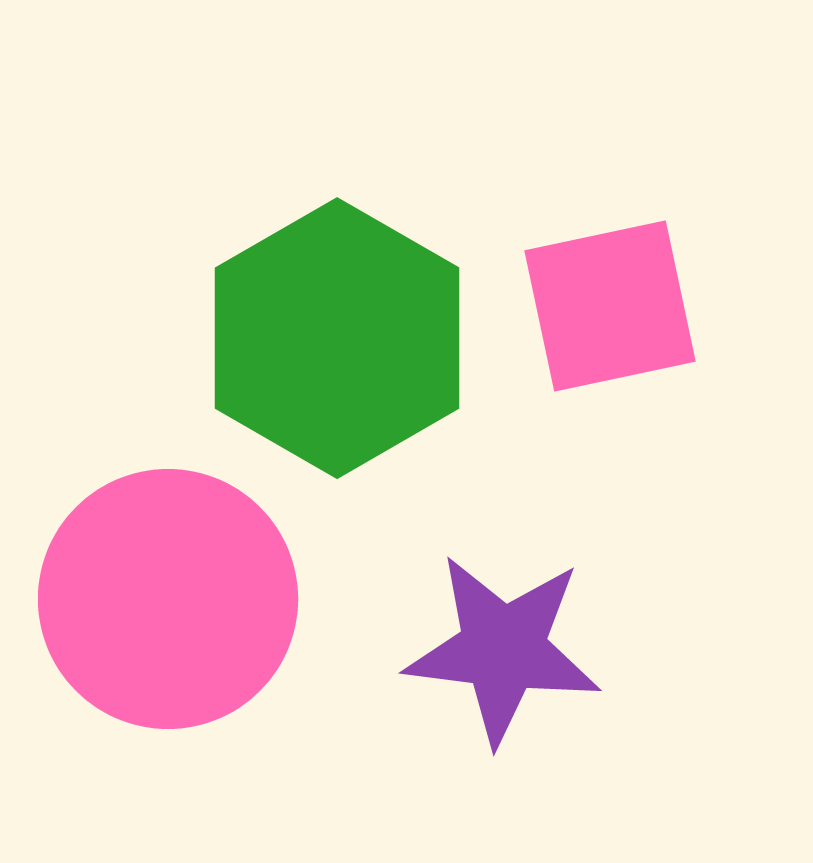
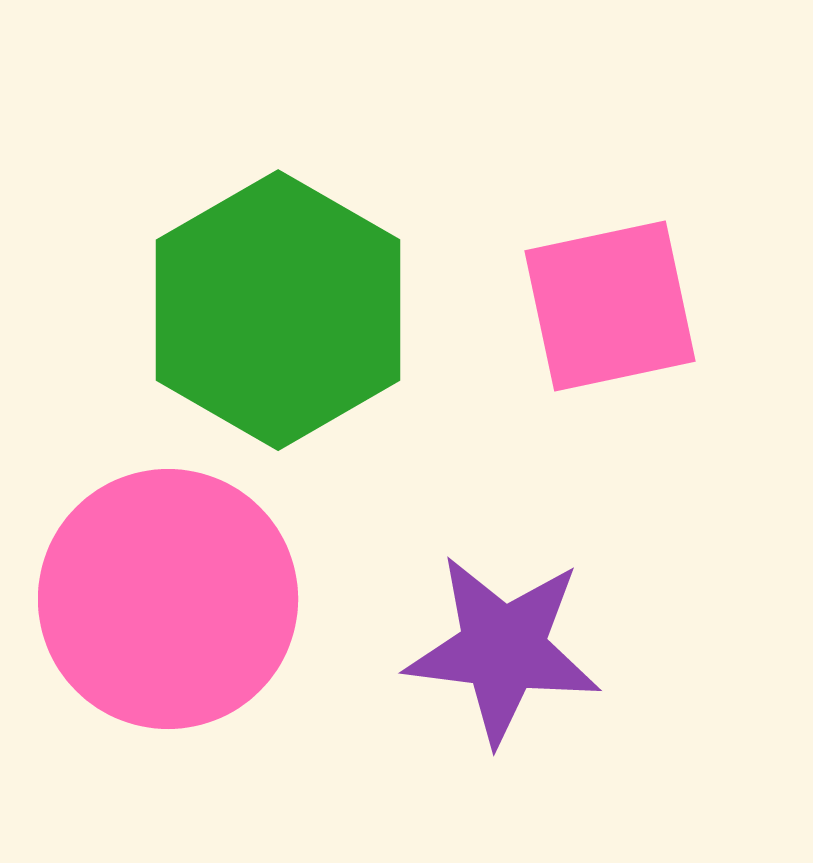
green hexagon: moved 59 px left, 28 px up
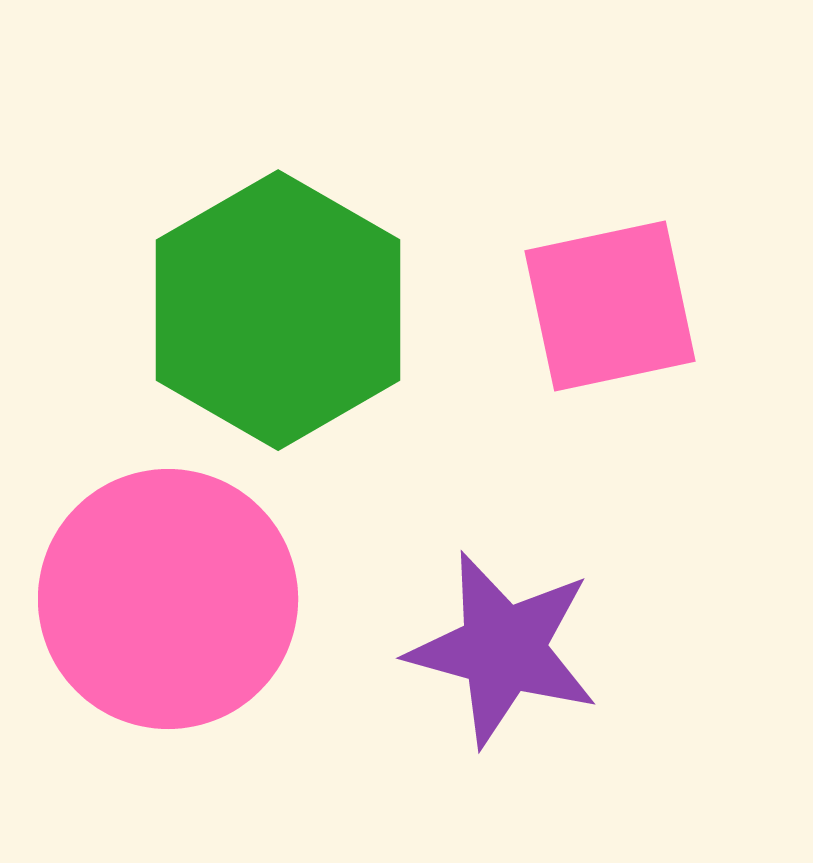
purple star: rotated 8 degrees clockwise
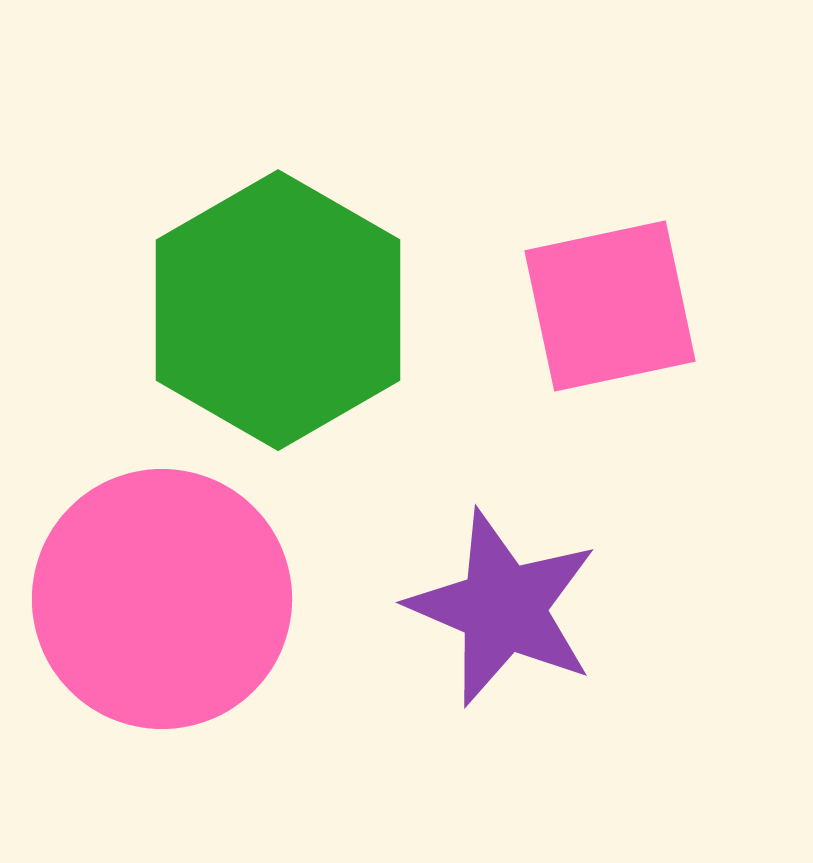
pink circle: moved 6 px left
purple star: moved 41 px up; rotated 8 degrees clockwise
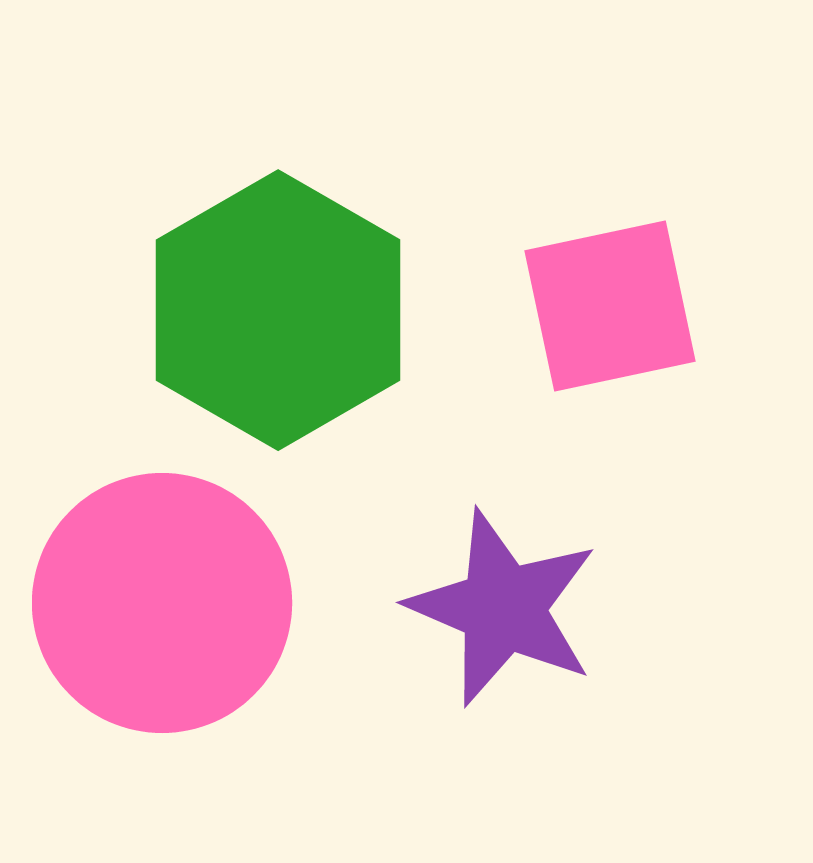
pink circle: moved 4 px down
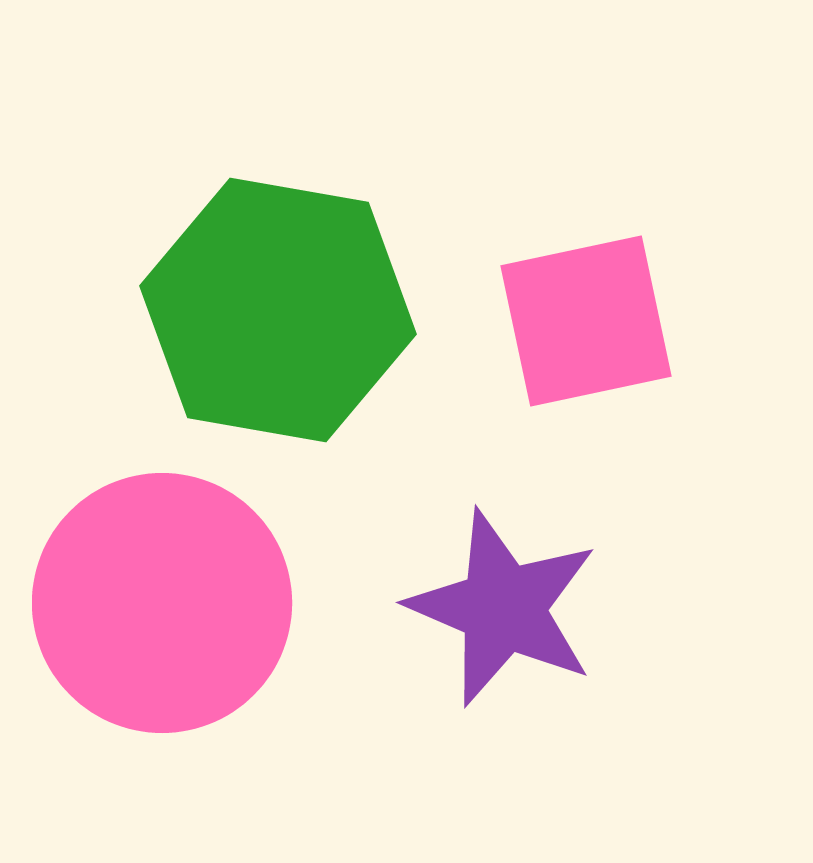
pink square: moved 24 px left, 15 px down
green hexagon: rotated 20 degrees counterclockwise
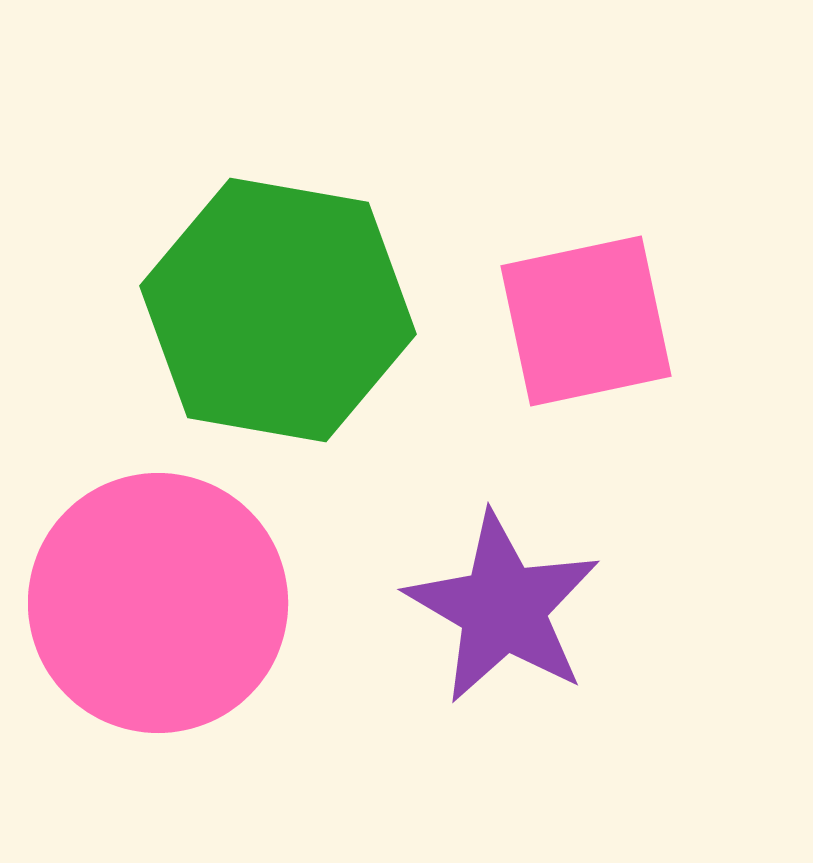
pink circle: moved 4 px left
purple star: rotated 7 degrees clockwise
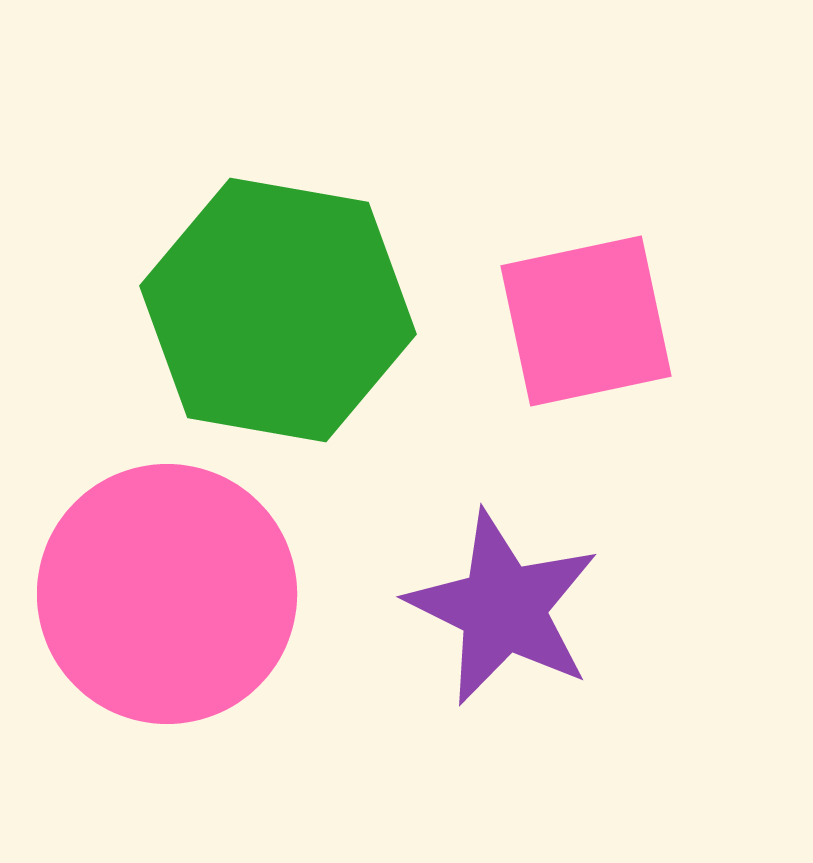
pink circle: moved 9 px right, 9 px up
purple star: rotated 4 degrees counterclockwise
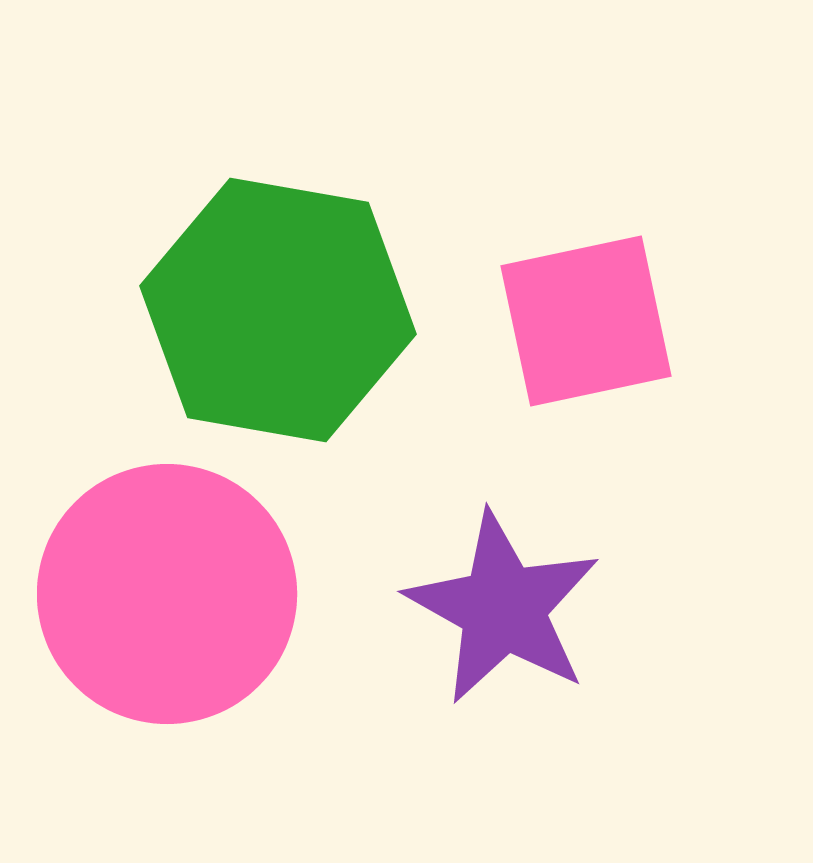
purple star: rotated 3 degrees clockwise
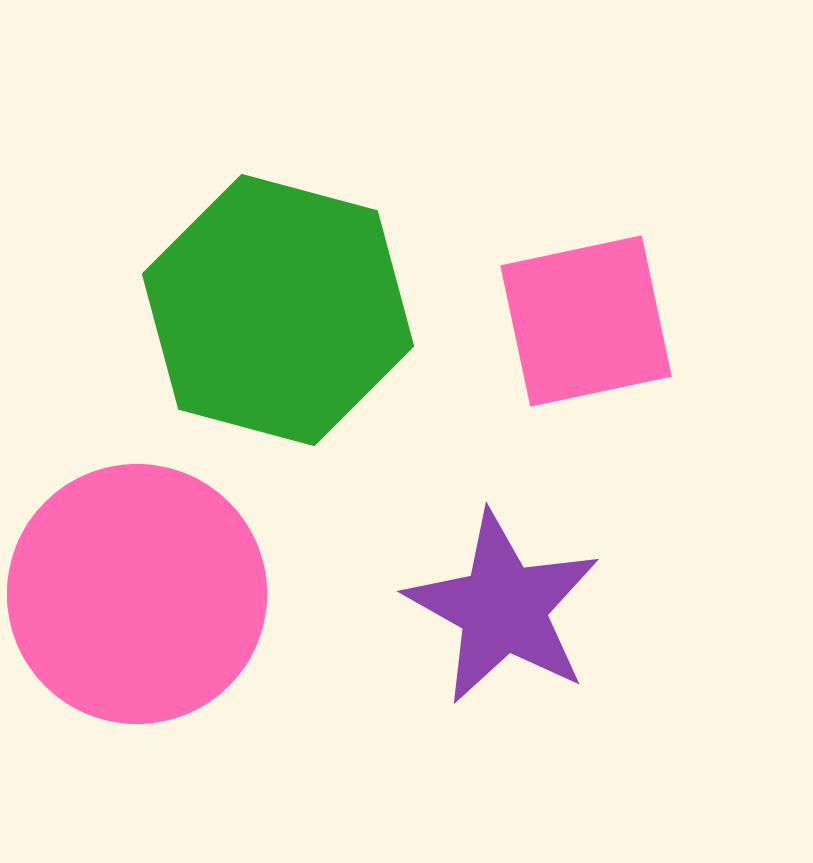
green hexagon: rotated 5 degrees clockwise
pink circle: moved 30 px left
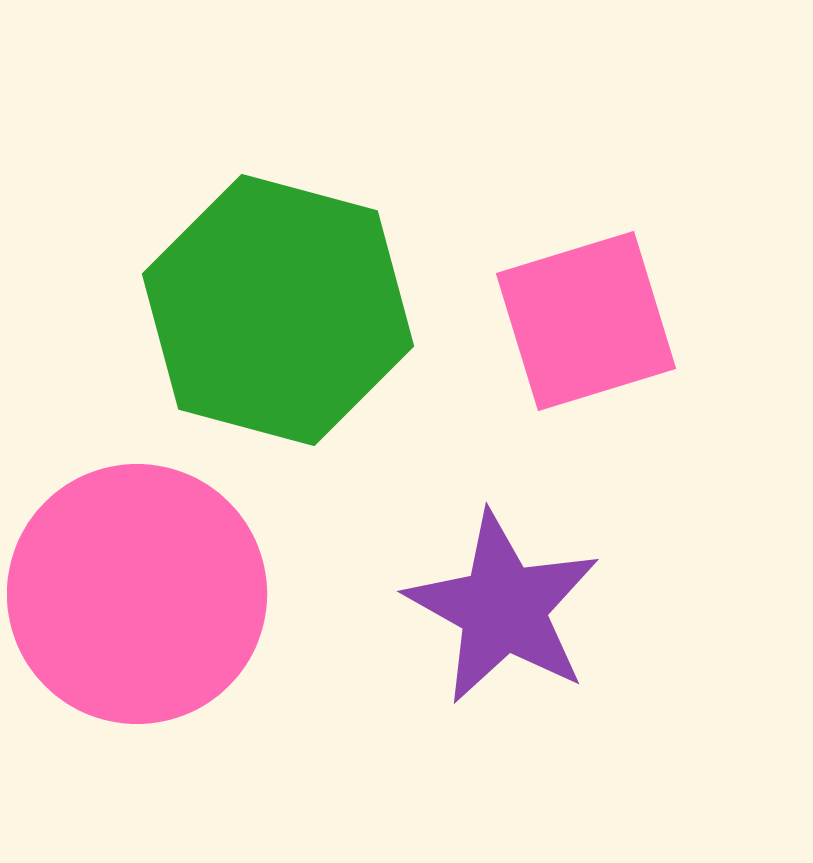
pink square: rotated 5 degrees counterclockwise
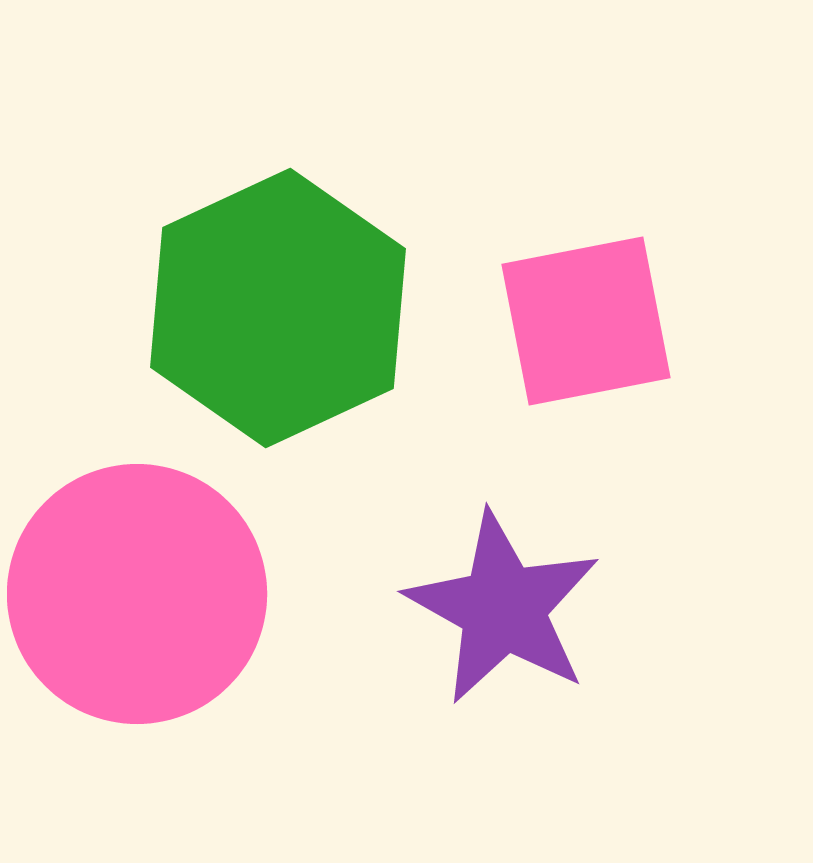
green hexagon: moved 2 px up; rotated 20 degrees clockwise
pink square: rotated 6 degrees clockwise
